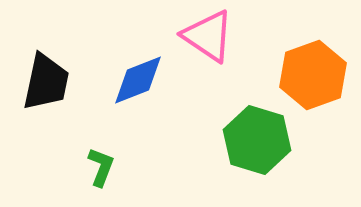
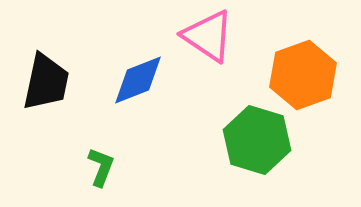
orange hexagon: moved 10 px left
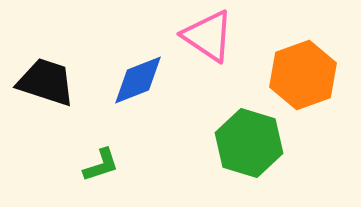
black trapezoid: rotated 84 degrees counterclockwise
green hexagon: moved 8 px left, 3 px down
green L-shape: moved 2 px up; rotated 51 degrees clockwise
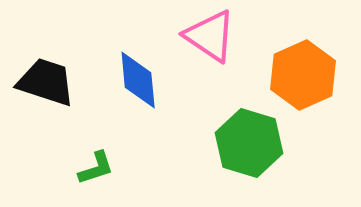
pink triangle: moved 2 px right
orange hexagon: rotated 4 degrees counterclockwise
blue diamond: rotated 74 degrees counterclockwise
green L-shape: moved 5 px left, 3 px down
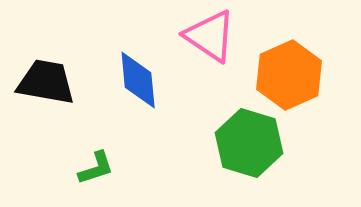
orange hexagon: moved 14 px left
black trapezoid: rotated 8 degrees counterclockwise
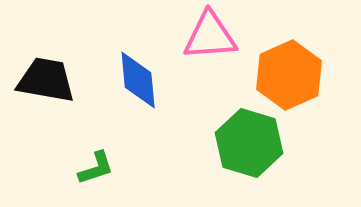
pink triangle: rotated 38 degrees counterclockwise
black trapezoid: moved 2 px up
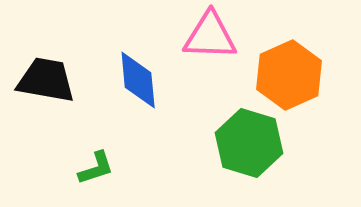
pink triangle: rotated 6 degrees clockwise
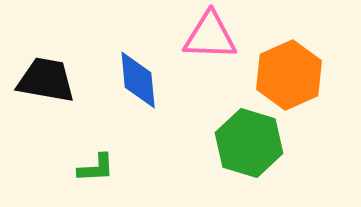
green L-shape: rotated 15 degrees clockwise
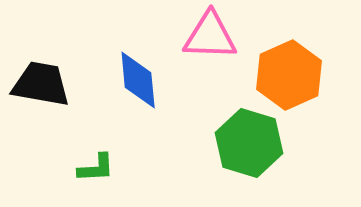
black trapezoid: moved 5 px left, 4 px down
